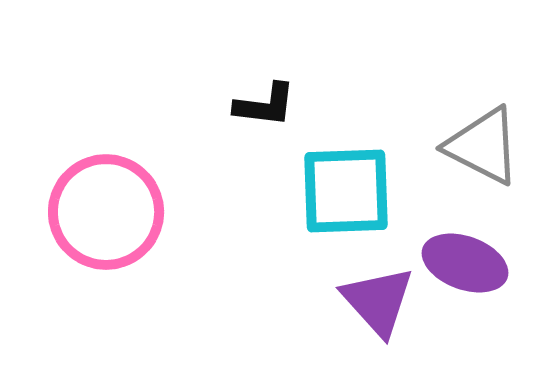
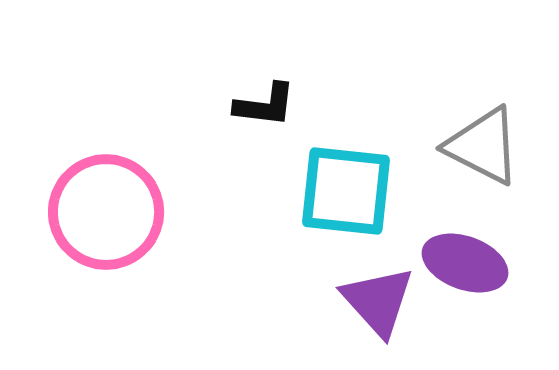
cyan square: rotated 8 degrees clockwise
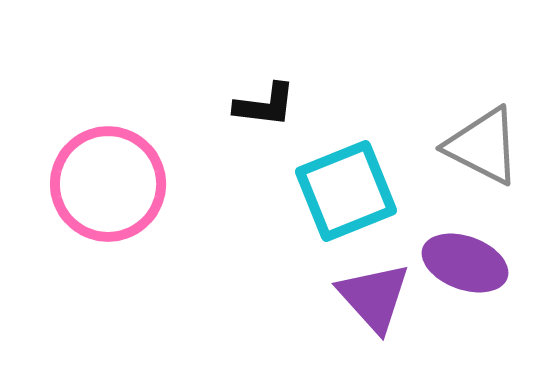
cyan square: rotated 28 degrees counterclockwise
pink circle: moved 2 px right, 28 px up
purple triangle: moved 4 px left, 4 px up
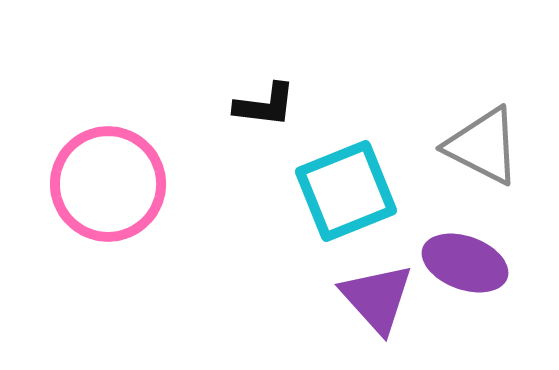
purple triangle: moved 3 px right, 1 px down
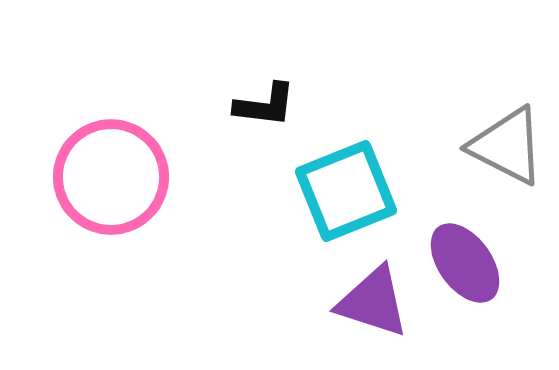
gray triangle: moved 24 px right
pink circle: moved 3 px right, 7 px up
purple ellipse: rotated 34 degrees clockwise
purple triangle: moved 4 px left, 4 px down; rotated 30 degrees counterclockwise
